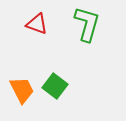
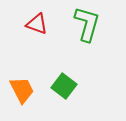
green square: moved 9 px right
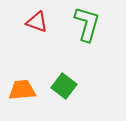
red triangle: moved 2 px up
orange trapezoid: rotated 68 degrees counterclockwise
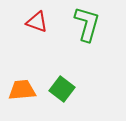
green square: moved 2 px left, 3 px down
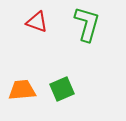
green square: rotated 30 degrees clockwise
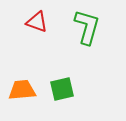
green L-shape: moved 3 px down
green square: rotated 10 degrees clockwise
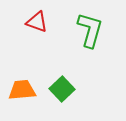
green L-shape: moved 3 px right, 3 px down
green square: rotated 30 degrees counterclockwise
